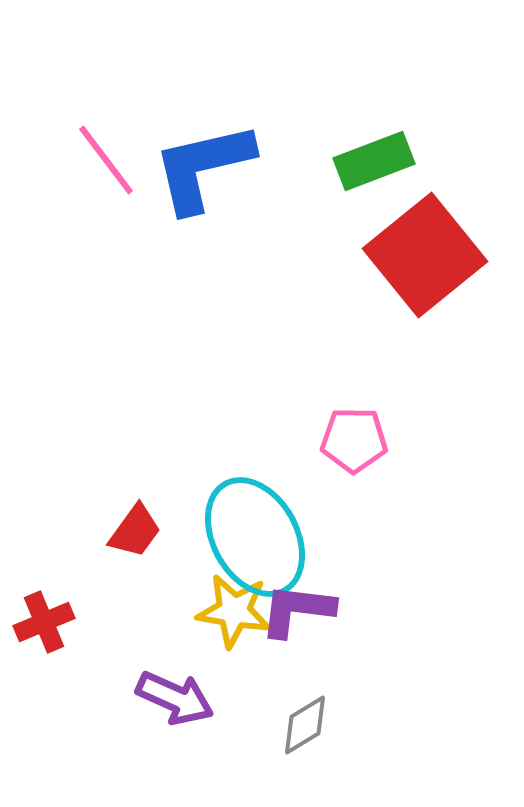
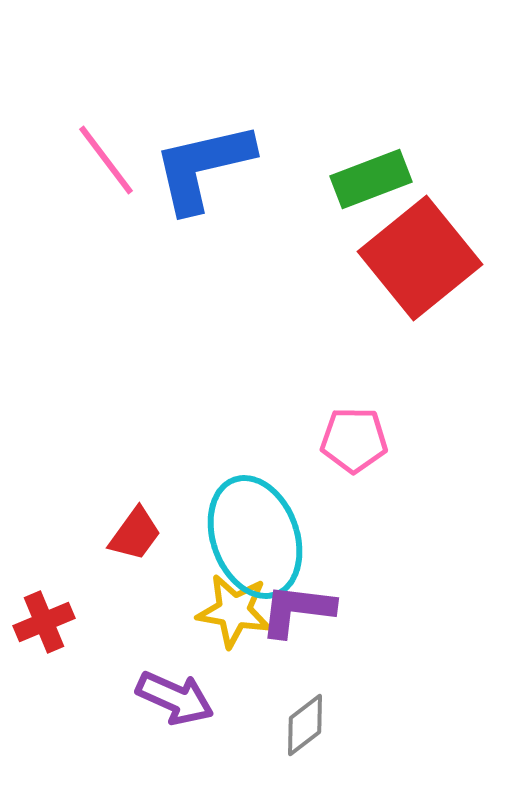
green rectangle: moved 3 px left, 18 px down
red square: moved 5 px left, 3 px down
red trapezoid: moved 3 px down
cyan ellipse: rotated 9 degrees clockwise
gray diamond: rotated 6 degrees counterclockwise
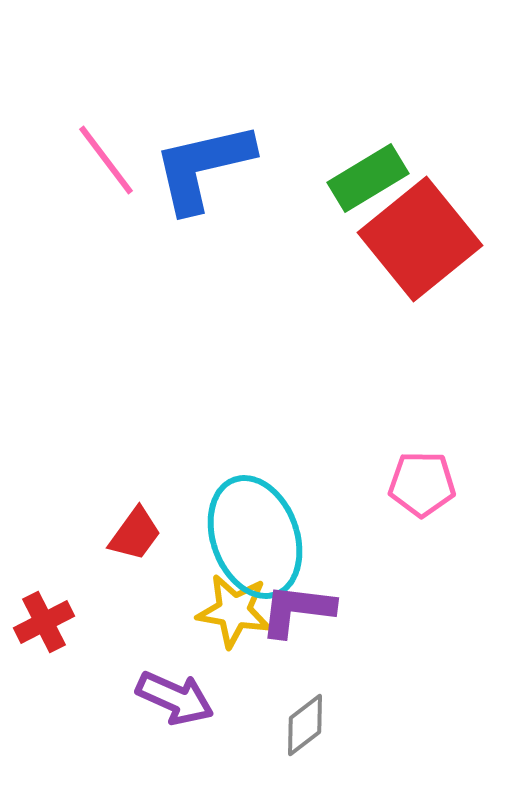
green rectangle: moved 3 px left, 1 px up; rotated 10 degrees counterclockwise
red square: moved 19 px up
pink pentagon: moved 68 px right, 44 px down
red cross: rotated 4 degrees counterclockwise
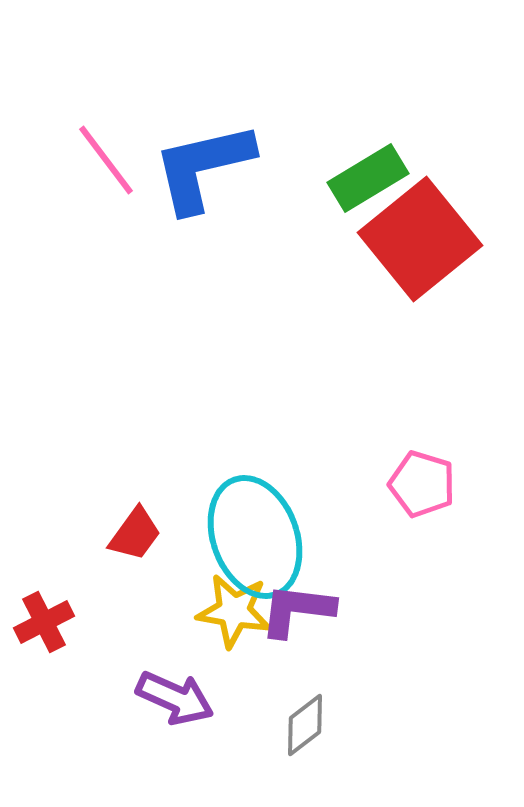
pink pentagon: rotated 16 degrees clockwise
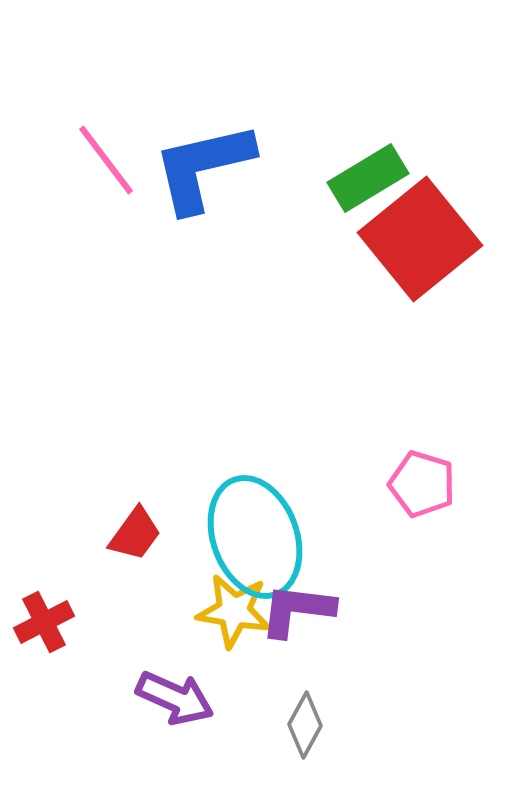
gray diamond: rotated 24 degrees counterclockwise
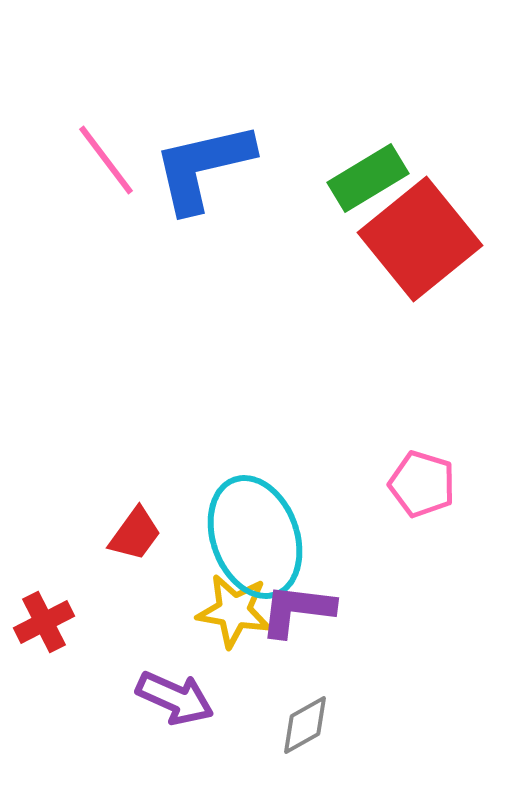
gray diamond: rotated 32 degrees clockwise
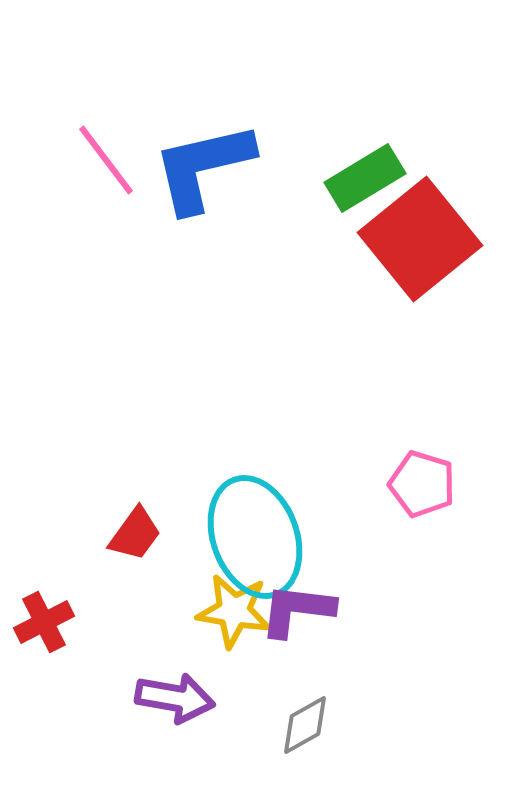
green rectangle: moved 3 px left
purple arrow: rotated 14 degrees counterclockwise
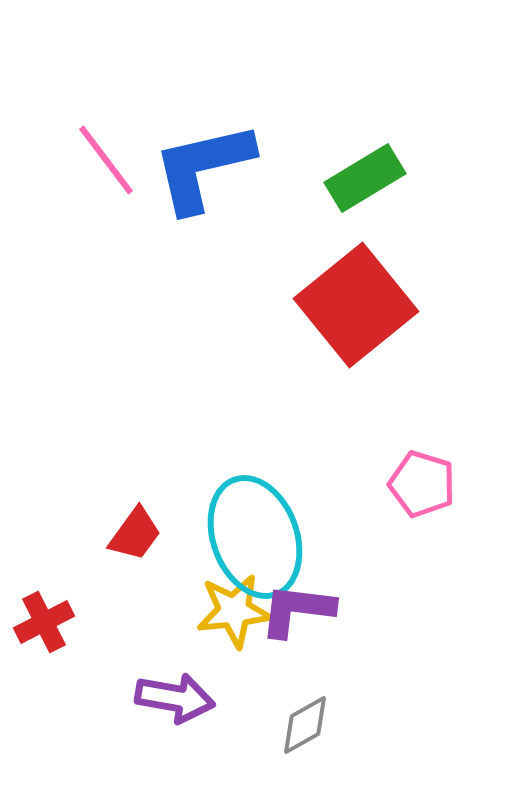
red square: moved 64 px left, 66 px down
yellow star: rotated 16 degrees counterclockwise
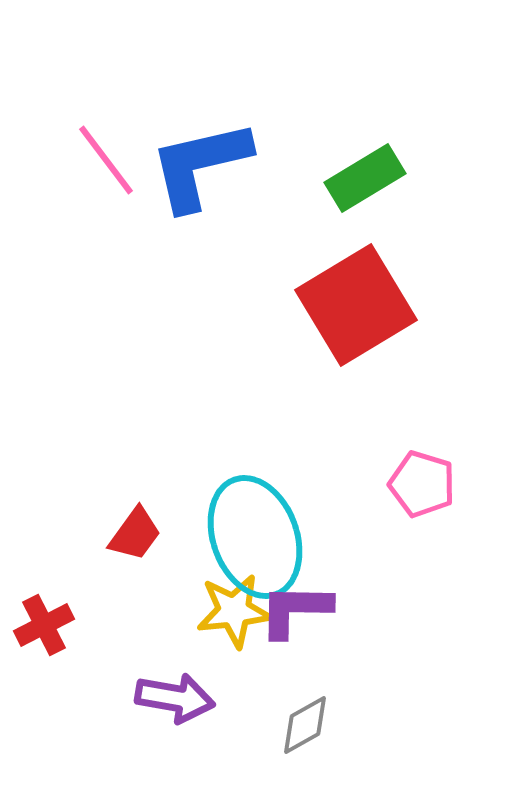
blue L-shape: moved 3 px left, 2 px up
red square: rotated 8 degrees clockwise
purple L-shape: moved 2 px left; rotated 6 degrees counterclockwise
red cross: moved 3 px down
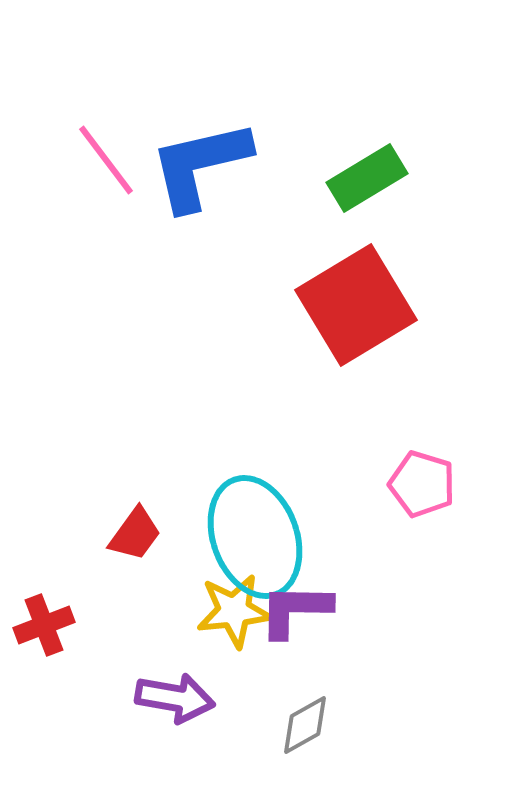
green rectangle: moved 2 px right
red cross: rotated 6 degrees clockwise
